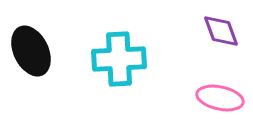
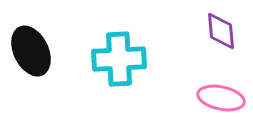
purple diamond: rotated 15 degrees clockwise
pink ellipse: moved 1 px right
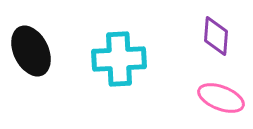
purple diamond: moved 5 px left, 5 px down; rotated 9 degrees clockwise
pink ellipse: rotated 9 degrees clockwise
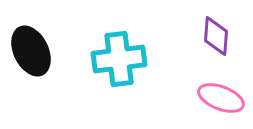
cyan cross: rotated 4 degrees counterclockwise
